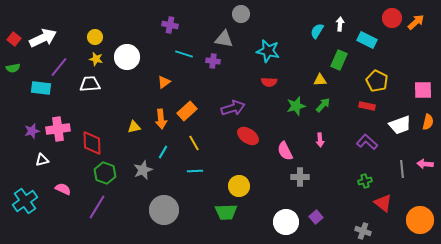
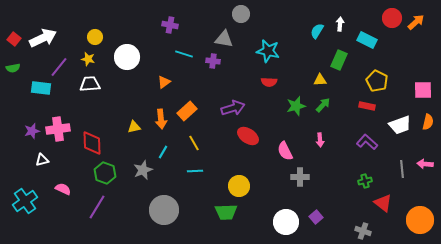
yellow star at (96, 59): moved 8 px left
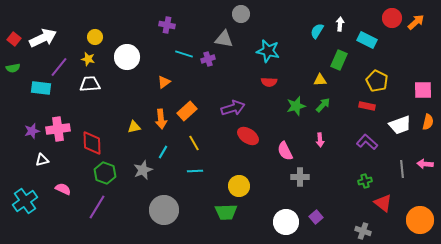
purple cross at (170, 25): moved 3 px left
purple cross at (213, 61): moved 5 px left, 2 px up; rotated 24 degrees counterclockwise
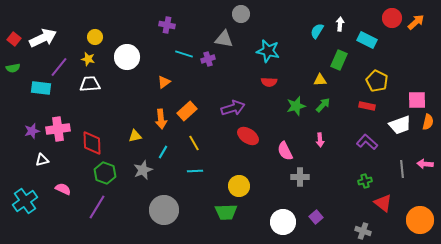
pink square at (423, 90): moved 6 px left, 10 px down
yellow triangle at (134, 127): moved 1 px right, 9 px down
white circle at (286, 222): moved 3 px left
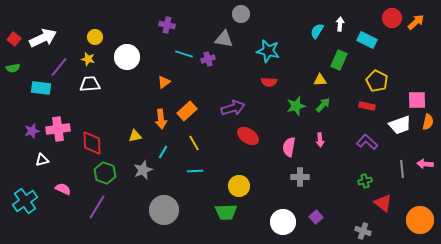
pink semicircle at (285, 151): moved 4 px right, 4 px up; rotated 36 degrees clockwise
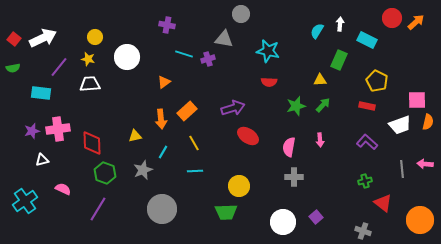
cyan rectangle at (41, 88): moved 5 px down
gray cross at (300, 177): moved 6 px left
purple line at (97, 207): moved 1 px right, 2 px down
gray circle at (164, 210): moved 2 px left, 1 px up
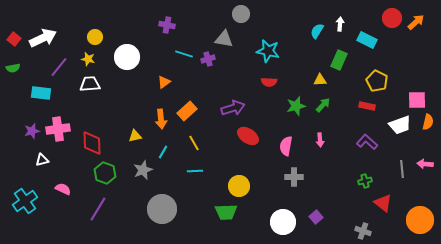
pink semicircle at (289, 147): moved 3 px left, 1 px up
